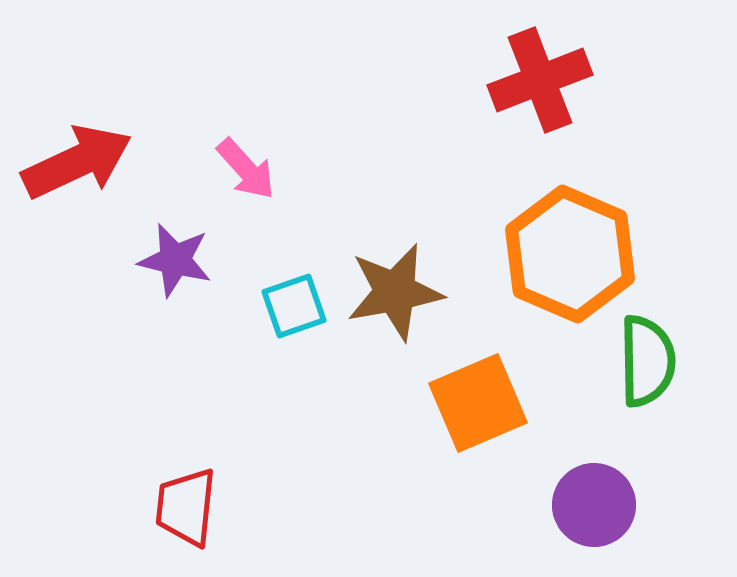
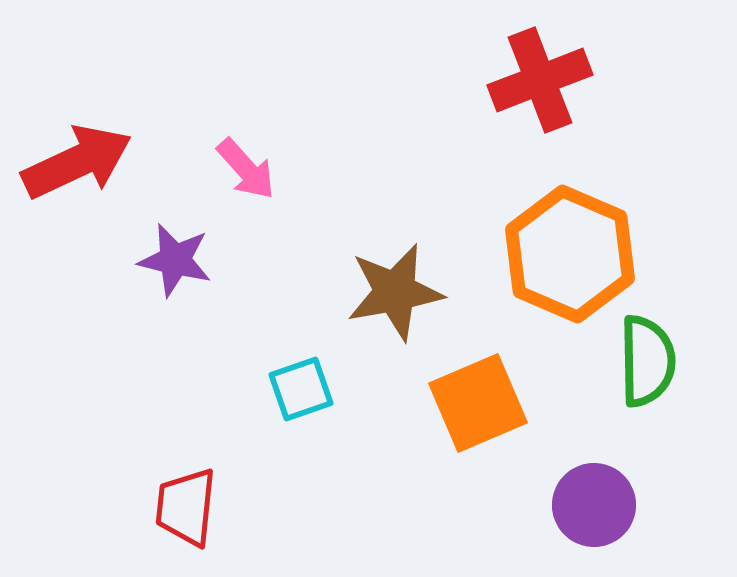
cyan square: moved 7 px right, 83 px down
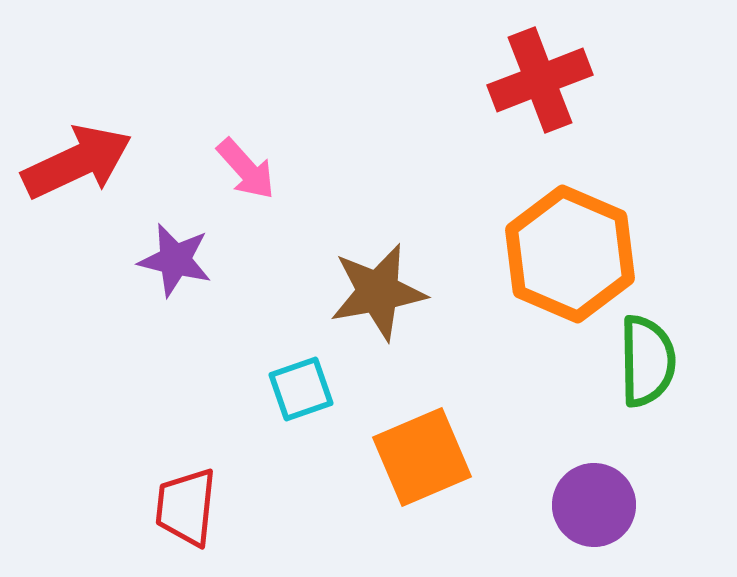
brown star: moved 17 px left
orange square: moved 56 px left, 54 px down
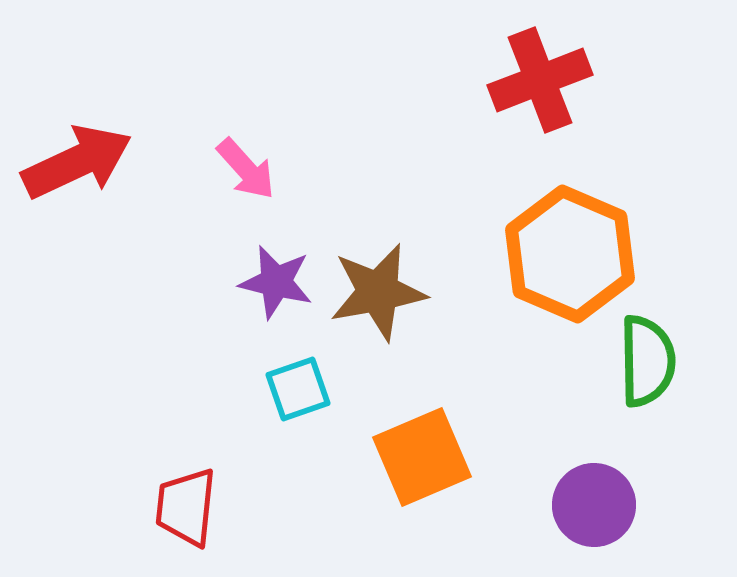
purple star: moved 101 px right, 22 px down
cyan square: moved 3 px left
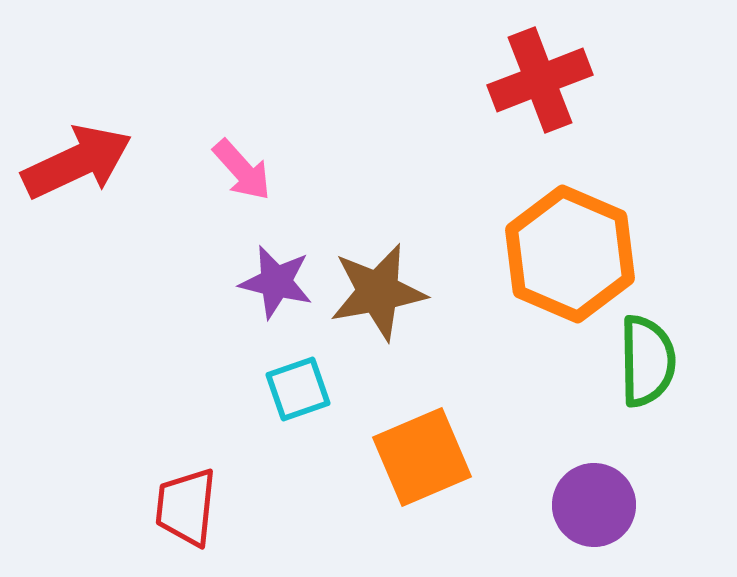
pink arrow: moved 4 px left, 1 px down
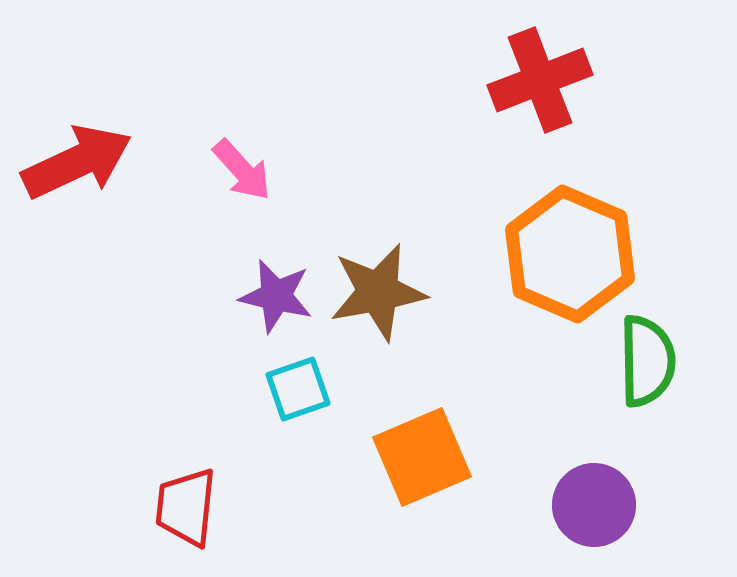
purple star: moved 14 px down
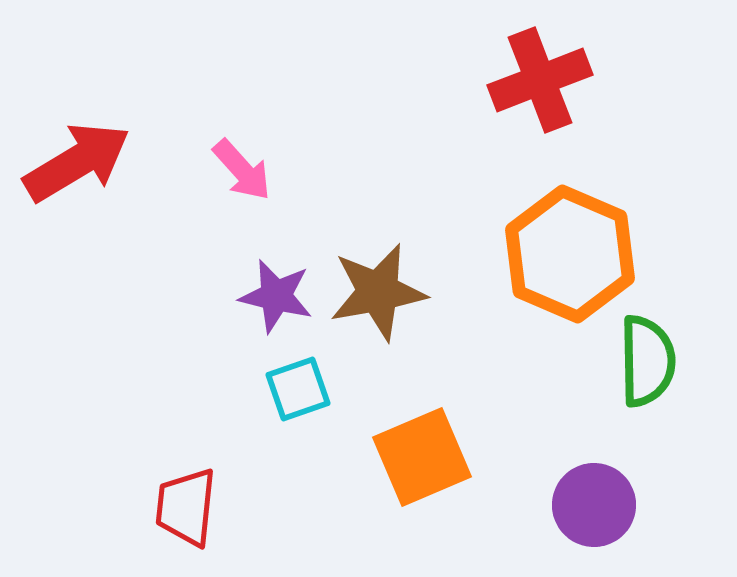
red arrow: rotated 6 degrees counterclockwise
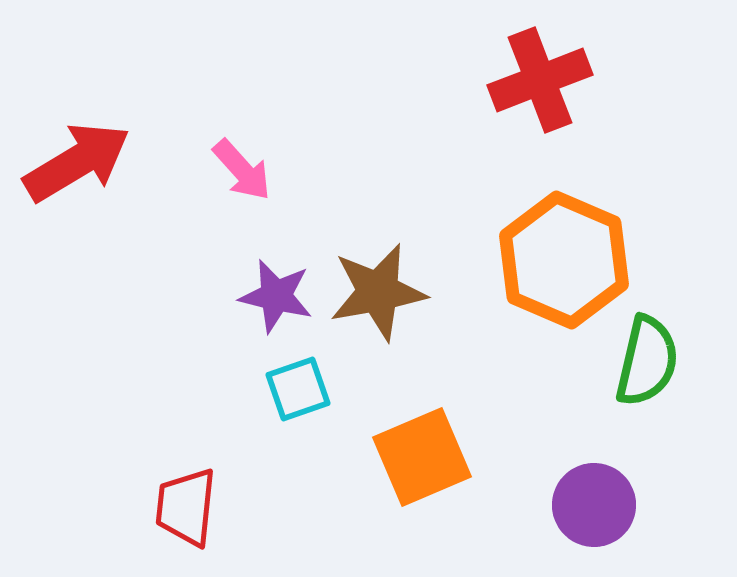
orange hexagon: moved 6 px left, 6 px down
green semicircle: rotated 14 degrees clockwise
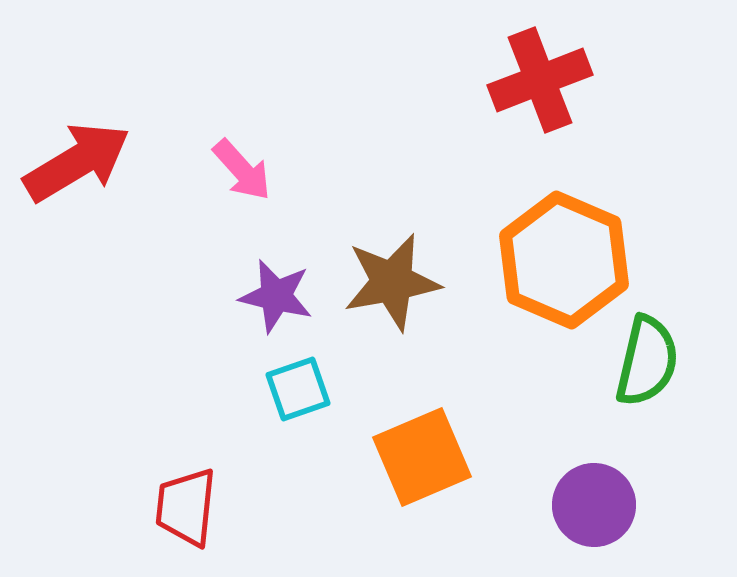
brown star: moved 14 px right, 10 px up
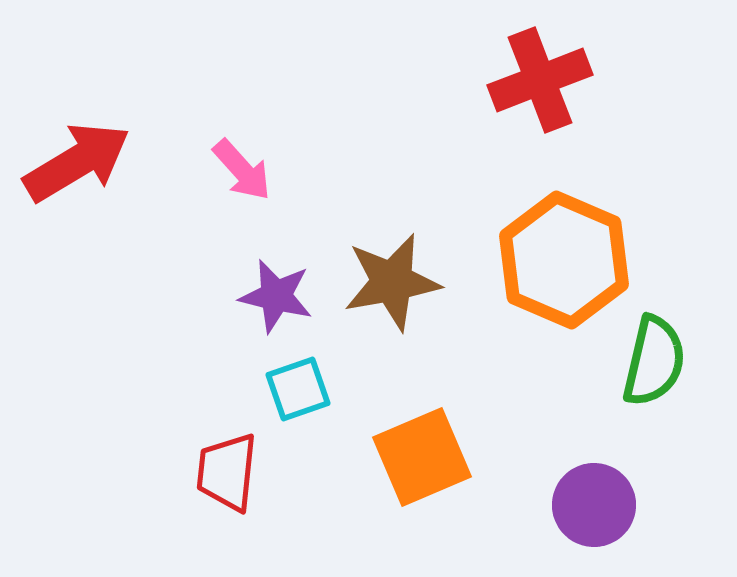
green semicircle: moved 7 px right
red trapezoid: moved 41 px right, 35 px up
